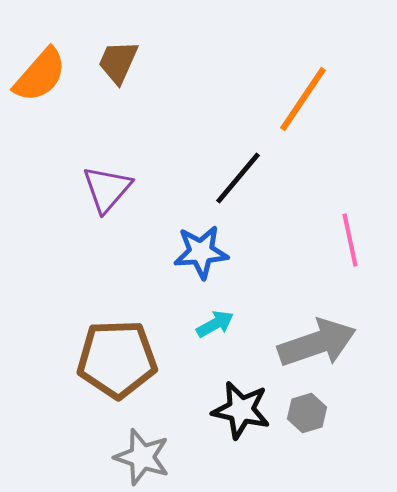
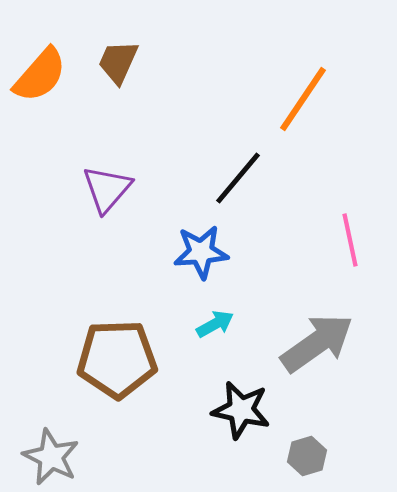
gray arrow: rotated 16 degrees counterclockwise
gray hexagon: moved 43 px down
gray star: moved 91 px left; rotated 8 degrees clockwise
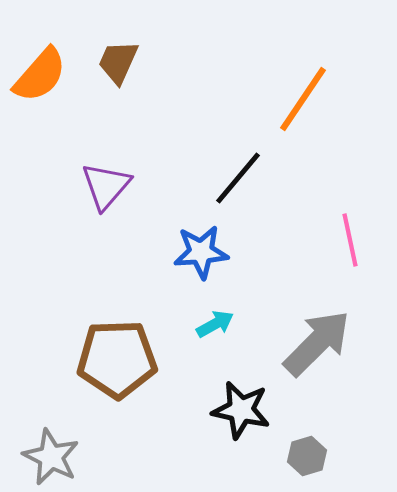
purple triangle: moved 1 px left, 3 px up
gray arrow: rotated 10 degrees counterclockwise
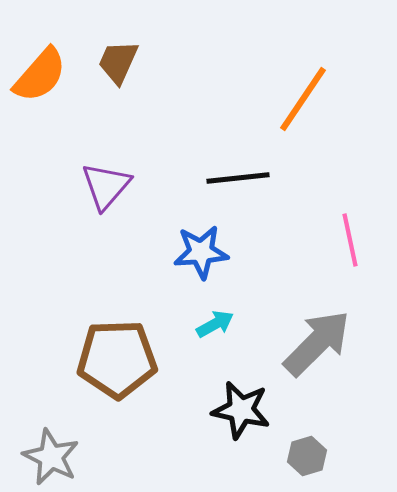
black line: rotated 44 degrees clockwise
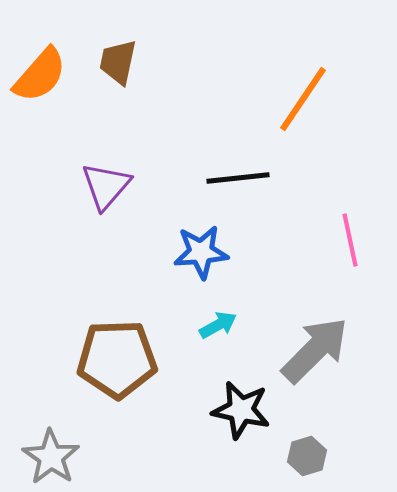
brown trapezoid: rotated 12 degrees counterclockwise
cyan arrow: moved 3 px right, 1 px down
gray arrow: moved 2 px left, 7 px down
gray star: rotated 8 degrees clockwise
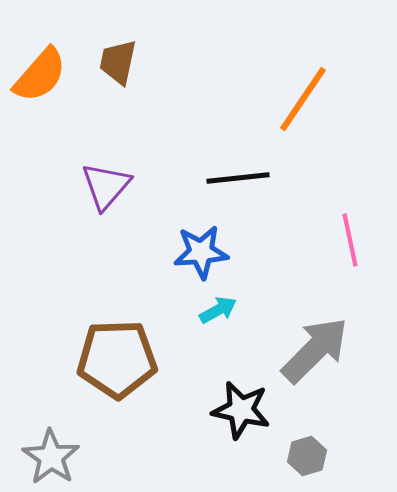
cyan arrow: moved 15 px up
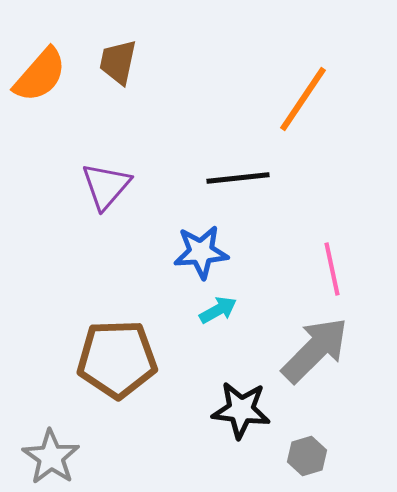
pink line: moved 18 px left, 29 px down
black star: rotated 6 degrees counterclockwise
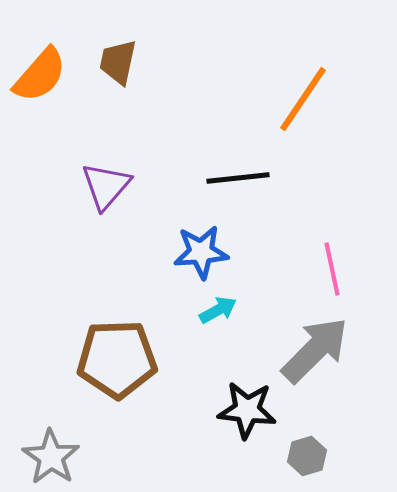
black star: moved 6 px right
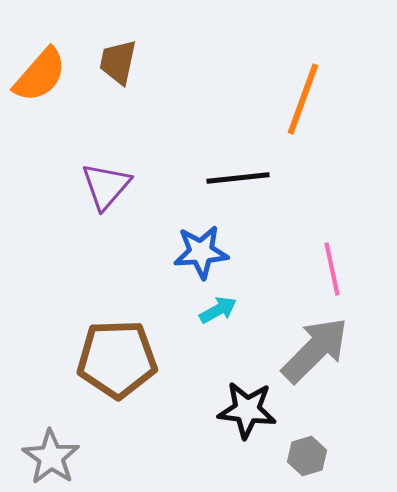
orange line: rotated 14 degrees counterclockwise
